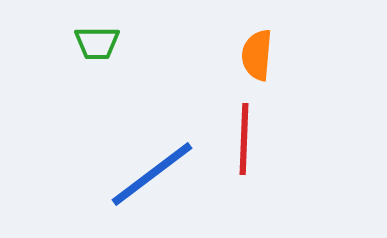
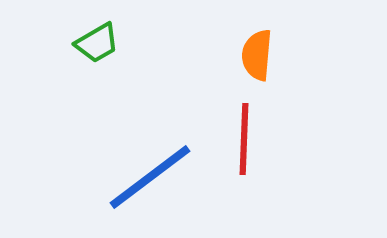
green trapezoid: rotated 30 degrees counterclockwise
blue line: moved 2 px left, 3 px down
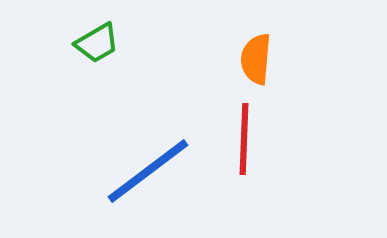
orange semicircle: moved 1 px left, 4 px down
blue line: moved 2 px left, 6 px up
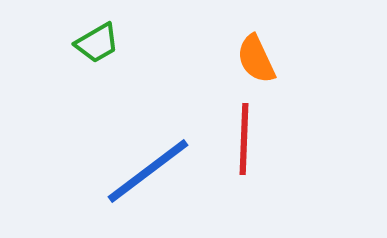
orange semicircle: rotated 30 degrees counterclockwise
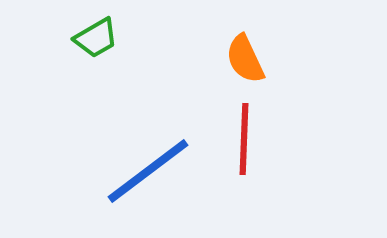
green trapezoid: moved 1 px left, 5 px up
orange semicircle: moved 11 px left
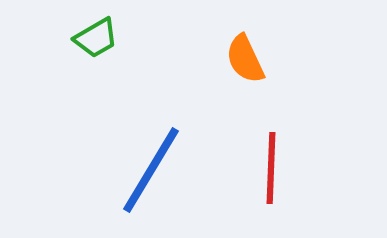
red line: moved 27 px right, 29 px down
blue line: moved 3 px right, 1 px up; rotated 22 degrees counterclockwise
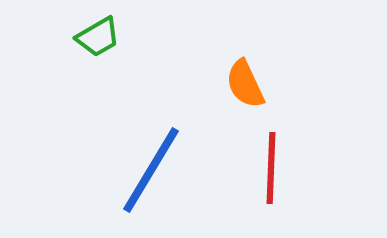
green trapezoid: moved 2 px right, 1 px up
orange semicircle: moved 25 px down
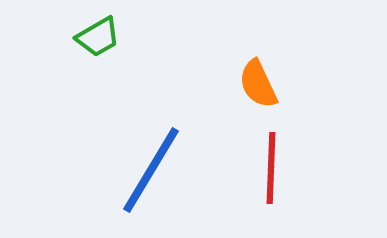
orange semicircle: moved 13 px right
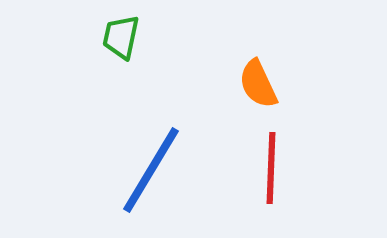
green trapezoid: moved 23 px right; rotated 132 degrees clockwise
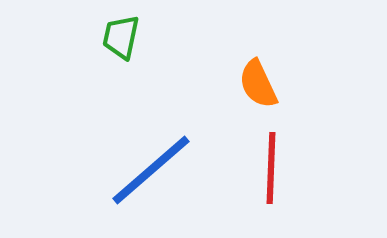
blue line: rotated 18 degrees clockwise
